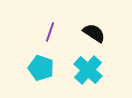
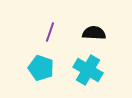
black semicircle: rotated 30 degrees counterclockwise
cyan cross: rotated 12 degrees counterclockwise
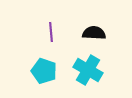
purple line: moved 1 px right; rotated 24 degrees counterclockwise
cyan pentagon: moved 3 px right, 3 px down
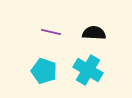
purple line: rotated 72 degrees counterclockwise
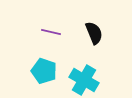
black semicircle: rotated 65 degrees clockwise
cyan cross: moved 4 px left, 10 px down
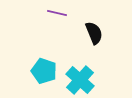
purple line: moved 6 px right, 19 px up
cyan cross: moved 4 px left; rotated 12 degrees clockwise
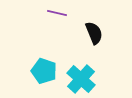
cyan cross: moved 1 px right, 1 px up
